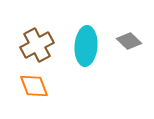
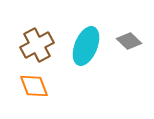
cyan ellipse: rotated 18 degrees clockwise
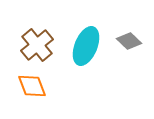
brown cross: rotated 12 degrees counterclockwise
orange diamond: moved 2 px left
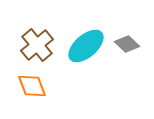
gray diamond: moved 2 px left, 3 px down
cyan ellipse: rotated 27 degrees clockwise
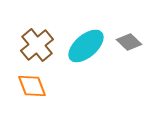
gray diamond: moved 2 px right, 2 px up
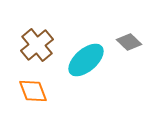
cyan ellipse: moved 14 px down
orange diamond: moved 1 px right, 5 px down
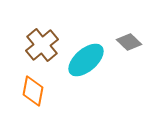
brown cross: moved 5 px right
orange diamond: rotated 32 degrees clockwise
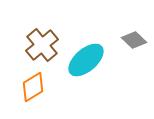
gray diamond: moved 5 px right, 2 px up
orange diamond: moved 4 px up; rotated 48 degrees clockwise
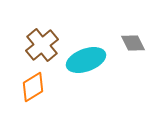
gray diamond: moved 1 px left, 3 px down; rotated 20 degrees clockwise
cyan ellipse: rotated 21 degrees clockwise
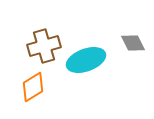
brown cross: moved 2 px right, 1 px down; rotated 24 degrees clockwise
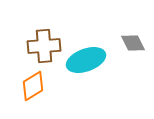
brown cross: rotated 12 degrees clockwise
orange diamond: moved 1 px up
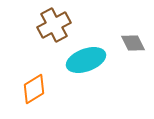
brown cross: moved 10 px right, 21 px up; rotated 24 degrees counterclockwise
orange diamond: moved 1 px right, 3 px down
